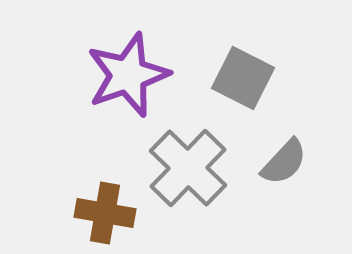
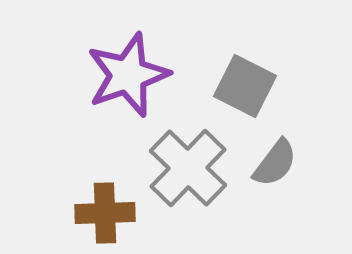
gray square: moved 2 px right, 8 px down
gray semicircle: moved 9 px left, 1 px down; rotated 6 degrees counterclockwise
brown cross: rotated 12 degrees counterclockwise
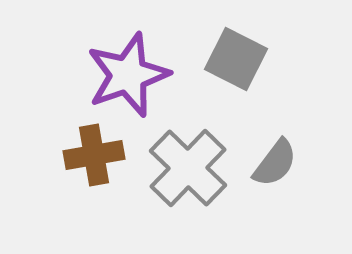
gray square: moved 9 px left, 27 px up
brown cross: moved 11 px left, 58 px up; rotated 8 degrees counterclockwise
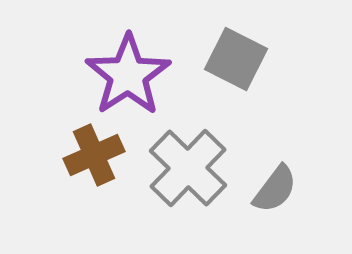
purple star: rotated 14 degrees counterclockwise
brown cross: rotated 14 degrees counterclockwise
gray semicircle: moved 26 px down
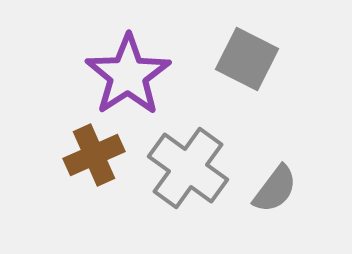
gray square: moved 11 px right
gray cross: rotated 8 degrees counterclockwise
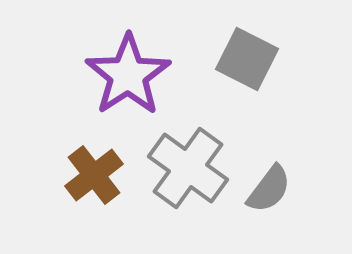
brown cross: moved 20 px down; rotated 14 degrees counterclockwise
gray semicircle: moved 6 px left
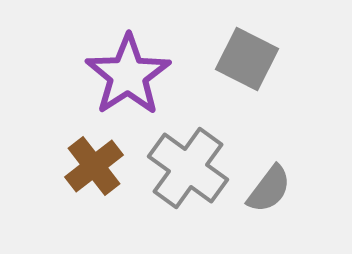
brown cross: moved 9 px up
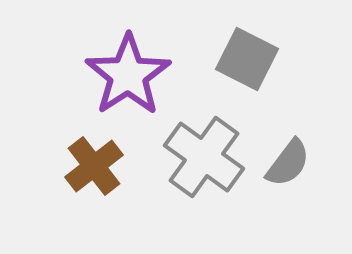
gray cross: moved 16 px right, 11 px up
gray semicircle: moved 19 px right, 26 px up
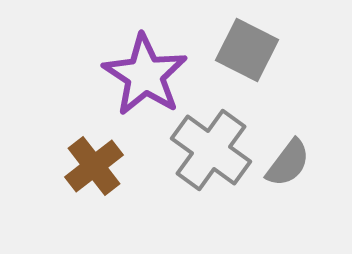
gray square: moved 9 px up
purple star: moved 17 px right; rotated 6 degrees counterclockwise
gray cross: moved 7 px right, 7 px up
